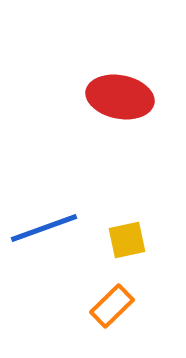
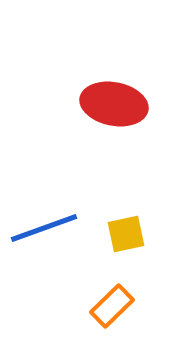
red ellipse: moved 6 px left, 7 px down
yellow square: moved 1 px left, 6 px up
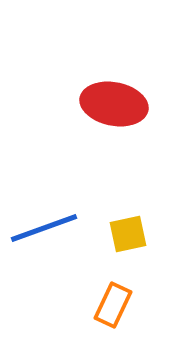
yellow square: moved 2 px right
orange rectangle: moved 1 px right, 1 px up; rotated 21 degrees counterclockwise
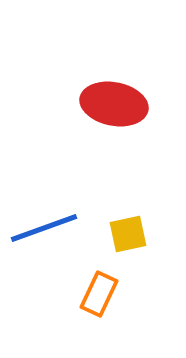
orange rectangle: moved 14 px left, 11 px up
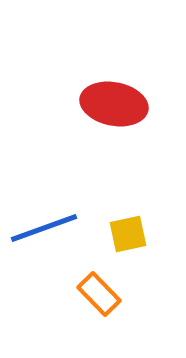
orange rectangle: rotated 69 degrees counterclockwise
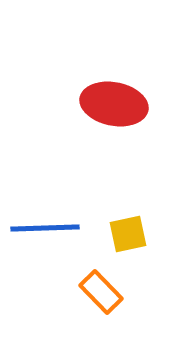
blue line: moved 1 px right; rotated 18 degrees clockwise
orange rectangle: moved 2 px right, 2 px up
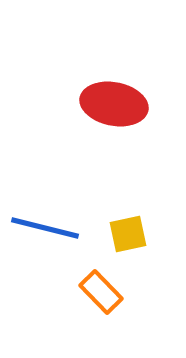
blue line: rotated 16 degrees clockwise
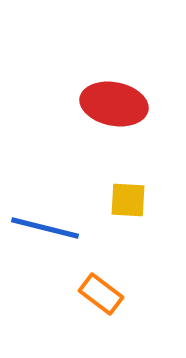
yellow square: moved 34 px up; rotated 15 degrees clockwise
orange rectangle: moved 2 px down; rotated 9 degrees counterclockwise
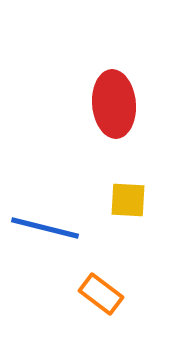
red ellipse: rotated 74 degrees clockwise
